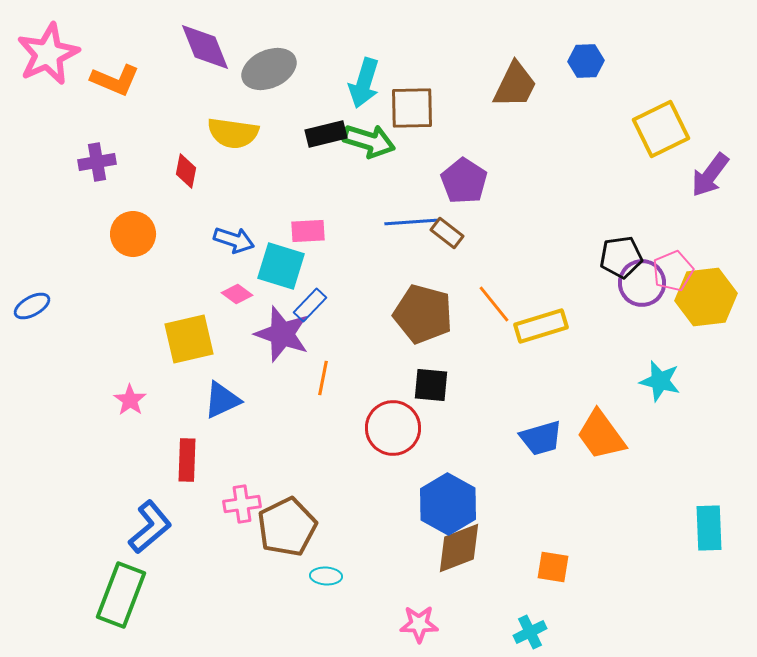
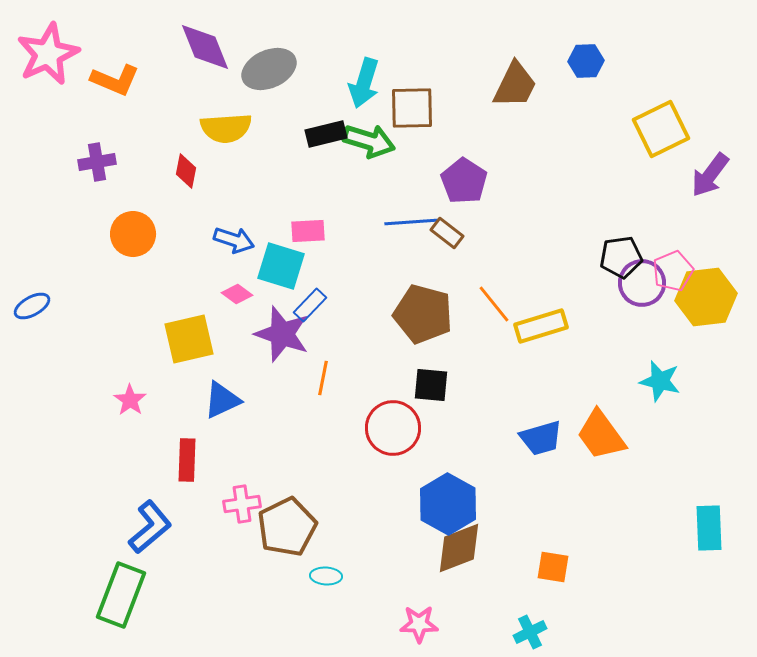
yellow semicircle at (233, 133): moved 7 px left, 5 px up; rotated 12 degrees counterclockwise
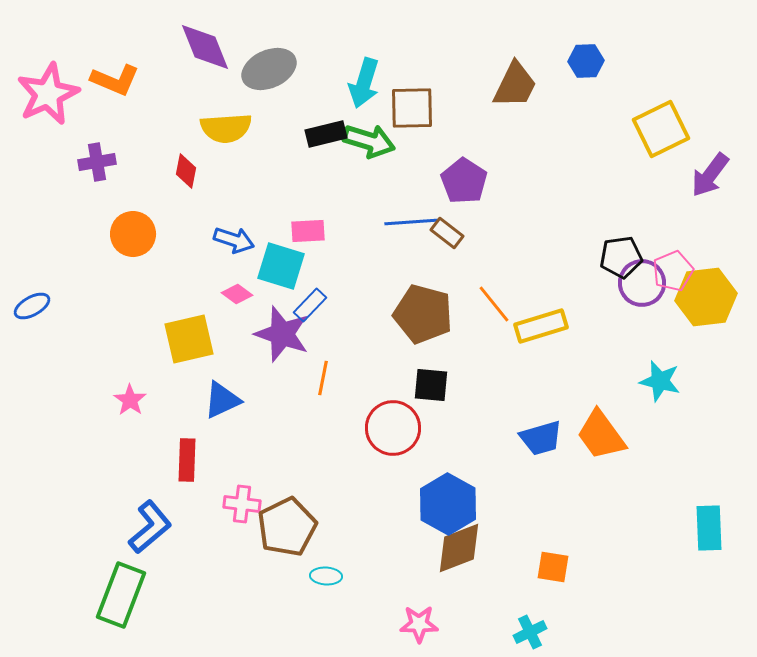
pink star at (48, 54): moved 40 px down
pink cross at (242, 504): rotated 15 degrees clockwise
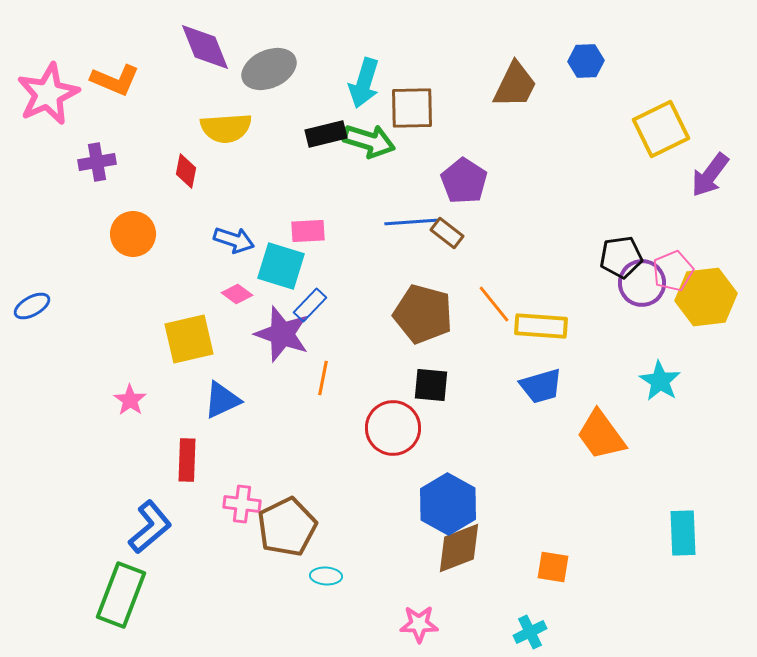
yellow rectangle at (541, 326): rotated 21 degrees clockwise
cyan star at (660, 381): rotated 18 degrees clockwise
blue trapezoid at (541, 438): moved 52 px up
cyan rectangle at (709, 528): moved 26 px left, 5 px down
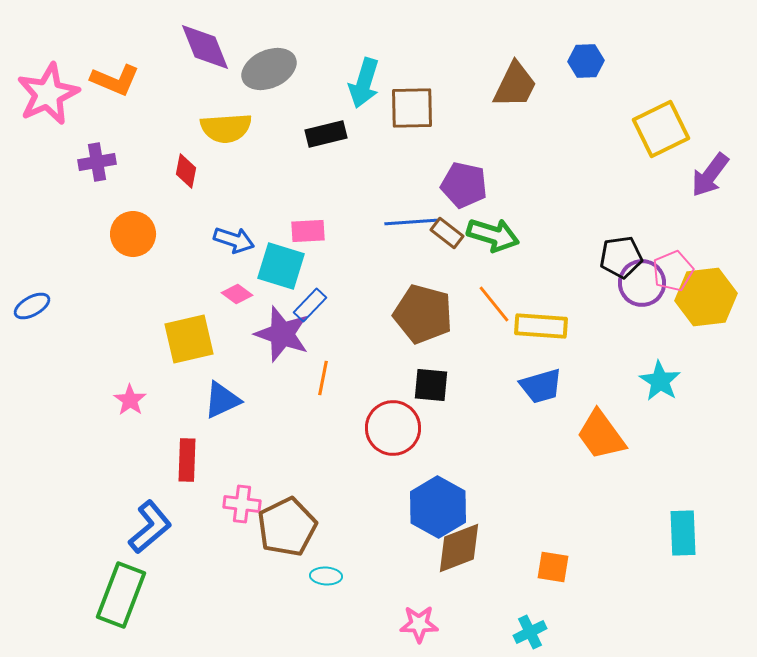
green arrow at (369, 141): moved 124 px right, 94 px down
purple pentagon at (464, 181): moved 4 px down; rotated 21 degrees counterclockwise
blue hexagon at (448, 504): moved 10 px left, 3 px down
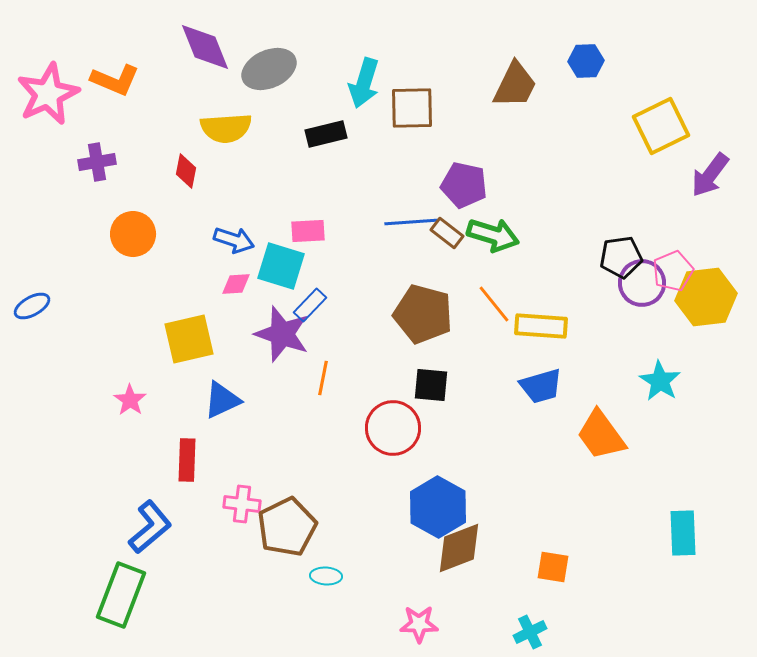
yellow square at (661, 129): moved 3 px up
pink diamond at (237, 294): moved 1 px left, 10 px up; rotated 40 degrees counterclockwise
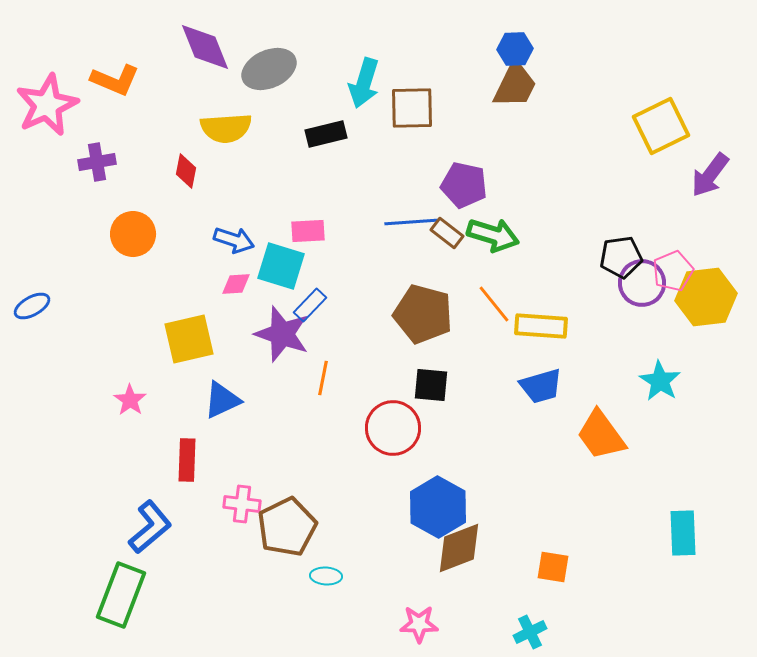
blue hexagon at (586, 61): moved 71 px left, 12 px up
pink star at (48, 94): moved 1 px left, 11 px down
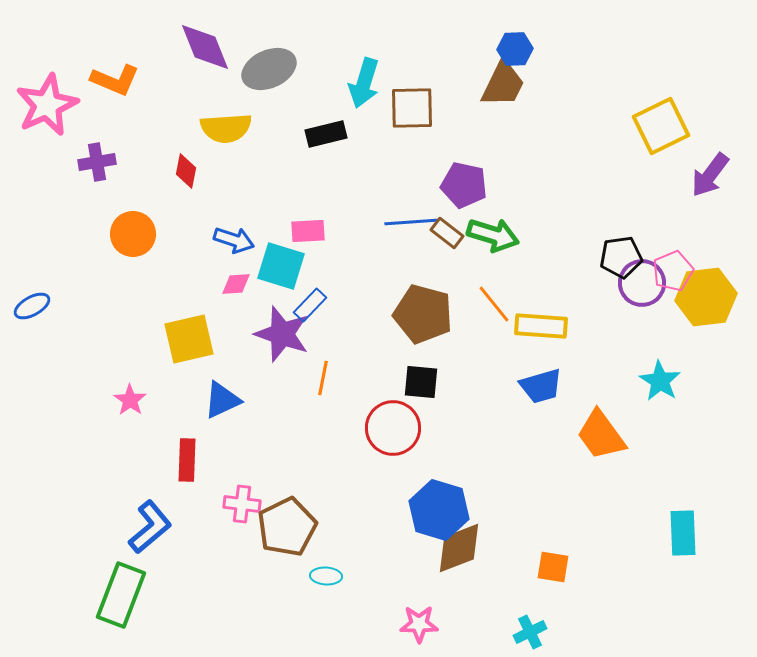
brown trapezoid at (515, 85): moved 12 px left, 1 px up
black square at (431, 385): moved 10 px left, 3 px up
blue hexagon at (438, 507): moved 1 px right, 3 px down; rotated 12 degrees counterclockwise
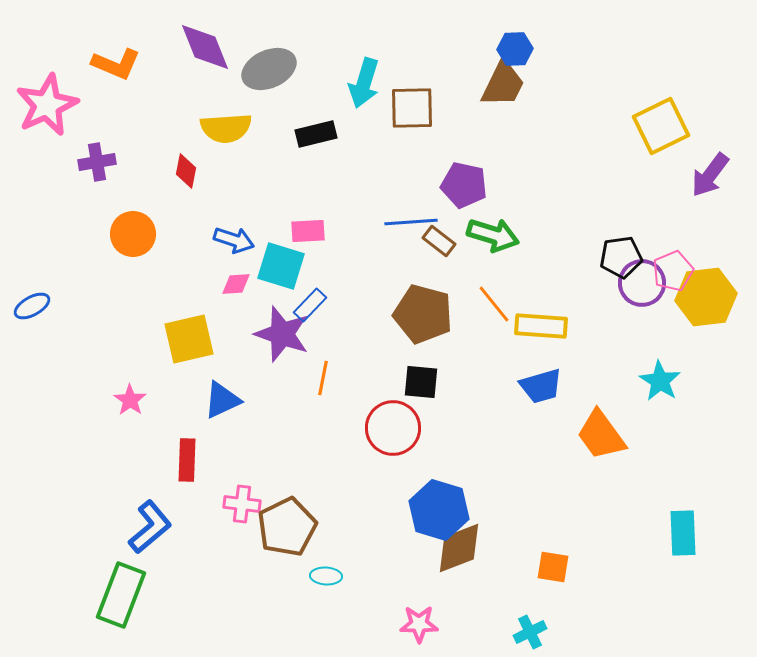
orange L-shape at (115, 80): moved 1 px right, 16 px up
black rectangle at (326, 134): moved 10 px left
brown rectangle at (447, 233): moved 8 px left, 8 px down
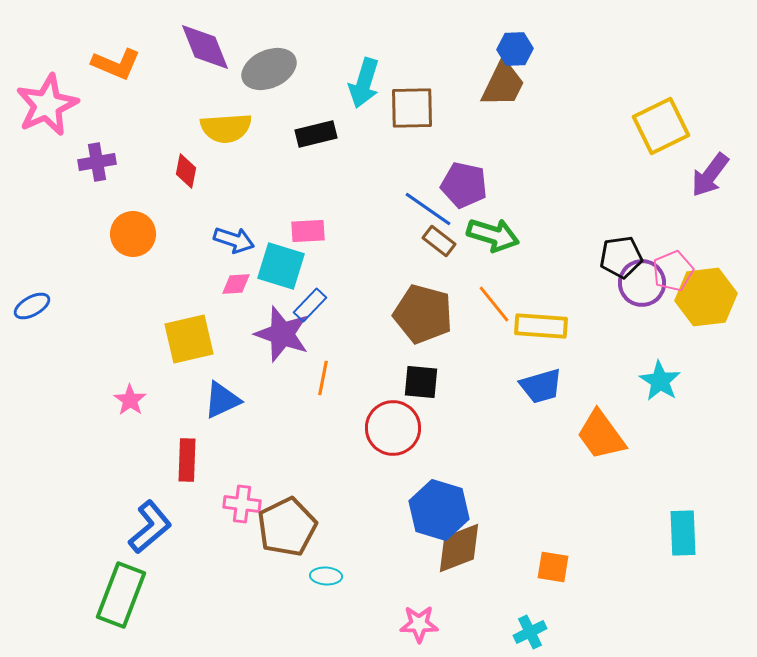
blue line at (411, 222): moved 17 px right, 13 px up; rotated 39 degrees clockwise
